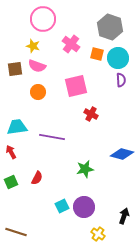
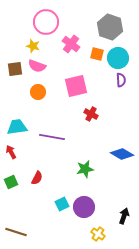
pink circle: moved 3 px right, 3 px down
blue diamond: rotated 15 degrees clockwise
cyan square: moved 2 px up
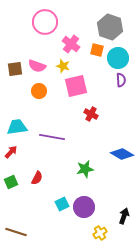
pink circle: moved 1 px left
yellow star: moved 30 px right, 20 px down
orange square: moved 4 px up
orange circle: moved 1 px right, 1 px up
red arrow: rotated 72 degrees clockwise
yellow cross: moved 2 px right, 1 px up; rotated 24 degrees clockwise
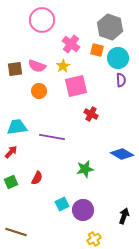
pink circle: moved 3 px left, 2 px up
yellow star: rotated 24 degrees clockwise
purple circle: moved 1 px left, 3 px down
yellow cross: moved 6 px left, 6 px down
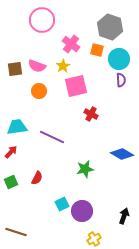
cyan circle: moved 1 px right, 1 px down
purple line: rotated 15 degrees clockwise
purple circle: moved 1 px left, 1 px down
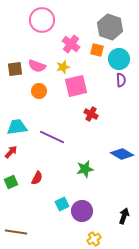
yellow star: moved 1 px down; rotated 16 degrees clockwise
brown line: rotated 10 degrees counterclockwise
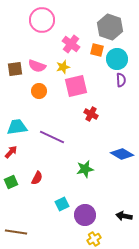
cyan circle: moved 2 px left
purple circle: moved 3 px right, 4 px down
black arrow: rotated 98 degrees counterclockwise
